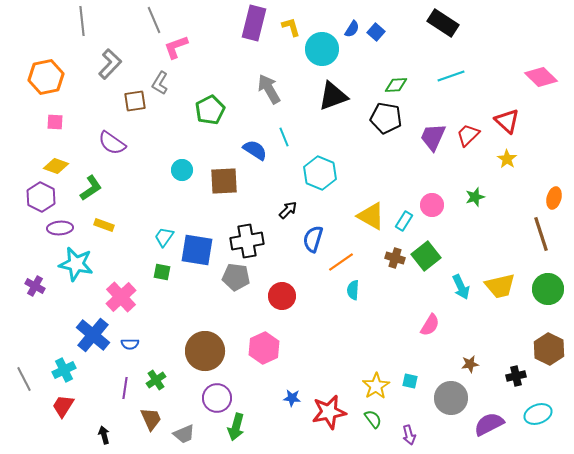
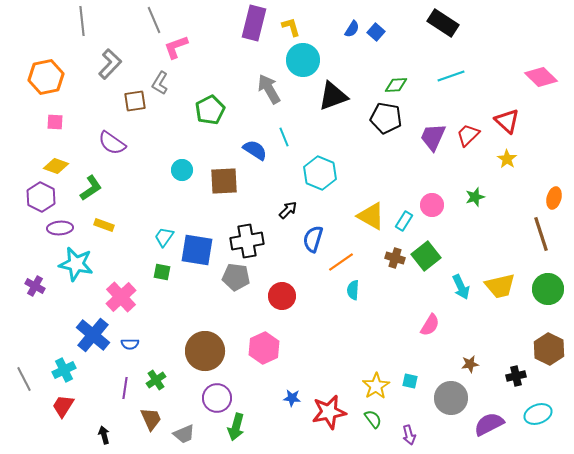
cyan circle at (322, 49): moved 19 px left, 11 px down
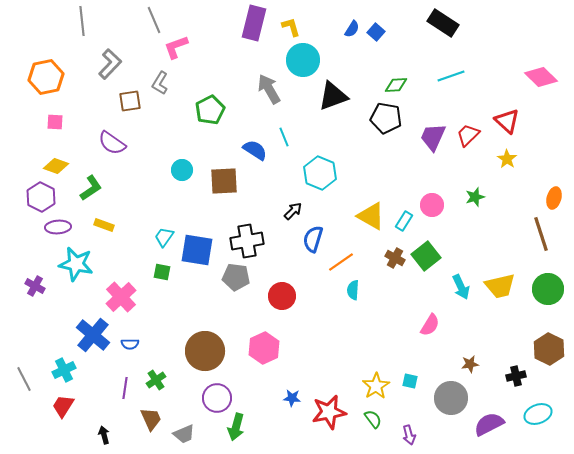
brown square at (135, 101): moved 5 px left
black arrow at (288, 210): moved 5 px right, 1 px down
purple ellipse at (60, 228): moved 2 px left, 1 px up
brown cross at (395, 258): rotated 12 degrees clockwise
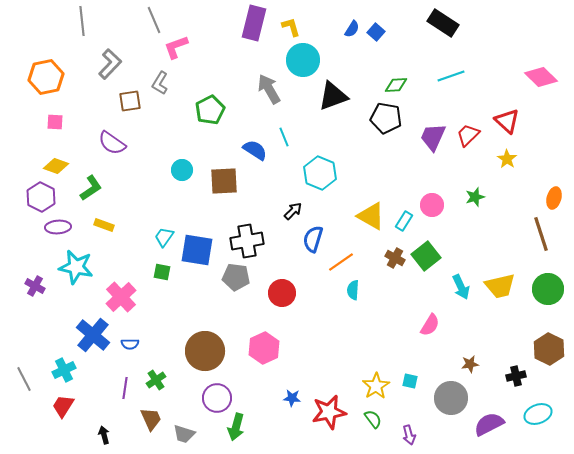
cyan star at (76, 264): moved 3 px down
red circle at (282, 296): moved 3 px up
gray trapezoid at (184, 434): rotated 40 degrees clockwise
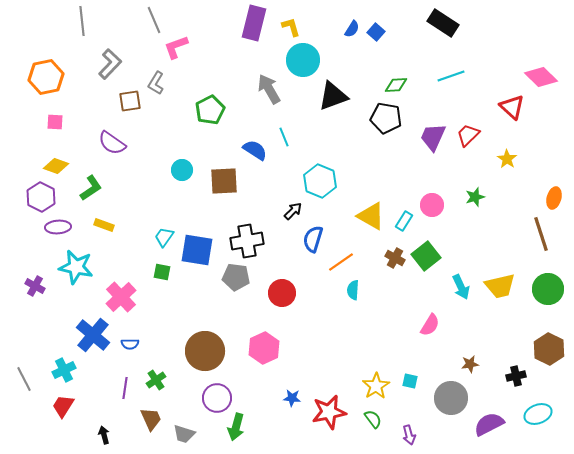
gray L-shape at (160, 83): moved 4 px left
red triangle at (507, 121): moved 5 px right, 14 px up
cyan hexagon at (320, 173): moved 8 px down
